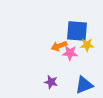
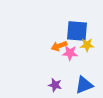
purple star: moved 4 px right, 3 px down
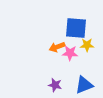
blue square: moved 1 px left, 3 px up
orange arrow: moved 2 px left, 1 px down
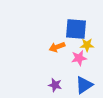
blue square: moved 1 px down
pink star: moved 9 px right, 5 px down; rotated 14 degrees counterclockwise
blue triangle: rotated 12 degrees counterclockwise
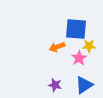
yellow star: moved 2 px right, 1 px down
pink star: rotated 21 degrees counterclockwise
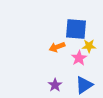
purple star: rotated 24 degrees clockwise
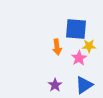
orange arrow: rotated 77 degrees counterclockwise
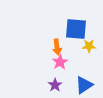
pink star: moved 19 px left, 4 px down
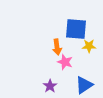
pink star: moved 5 px right; rotated 21 degrees counterclockwise
purple star: moved 5 px left, 1 px down
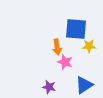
purple star: moved 1 px left, 1 px down; rotated 24 degrees counterclockwise
